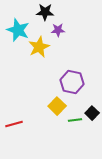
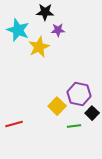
purple hexagon: moved 7 px right, 12 px down
green line: moved 1 px left, 6 px down
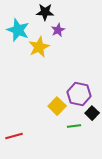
purple star: rotated 24 degrees counterclockwise
red line: moved 12 px down
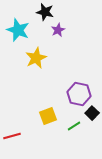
black star: rotated 12 degrees clockwise
yellow star: moved 3 px left, 11 px down
yellow square: moved 9 px left, 10 px down; rotated 24 degrees clockwise
green line: rotated 24 degrees counterclockwise
red line: moved 2 px left
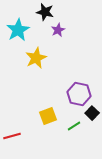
cyan star: rotated 20 degrees clockwise
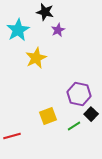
black square: moved 1 px left, 1 px down
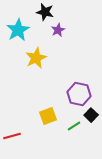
black square: moved 1 px down
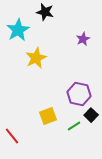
purple star: moved 25 px right, 9 px down
red line: rotated 66 degrees clockwise
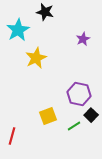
red line: rotated 54 degrees clockwise
